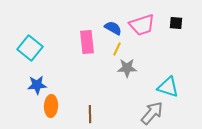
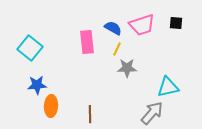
cyan triangle: rotated 30 degrees counterclockwise
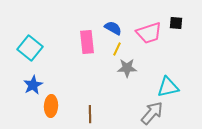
pink trapezoid: moved 7 px right, 8 px down
blue star: moved 4 px left; rotated 24 degrees counterclockwise
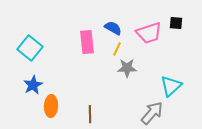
cyan triangle: moved 3 px right, 1 px up; rotated 30 degrees counterclockwise
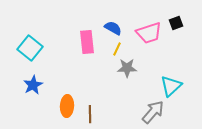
black square: rotated 24 degrees counterclockwise
orange ellipse: moved 16 px right
gray arrow: moved 1 px right, 1 px up
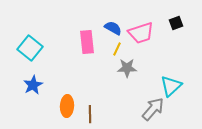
pink trapezoid: moved 8 px left
gray arrow: moved 3 px up
